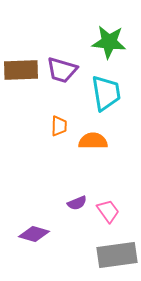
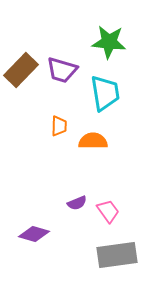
brown rectangle: rotated 44 degrees counterclockwise
cyan trapezoid: moved 1 px left
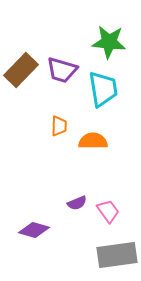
cyan trapezoid: moved 2 px left, 4 px up
purple diamond: moved 4 px up
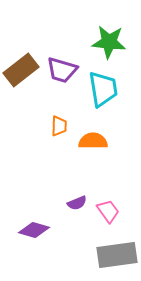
brown rectangle: rotated 8 degrees clockwise
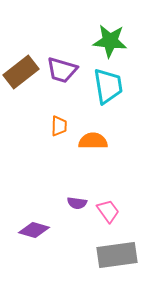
green star: moved 1 px right, 1 px up
brown rectangle: moved 2 px down
cyan trapezoid: moved 5 px right, 3 px up
purple semicircle: rotated 30 degrees clockwise
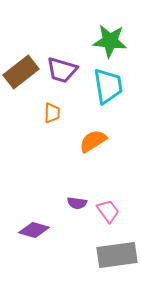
orange trapezoid: moved 7 px left, 13 px up
orange semicircle: rotated 32 degrees counterclockwise
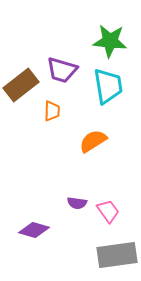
brown rectangle: moved 13 px down
orange trapezoid: moved 2 px up
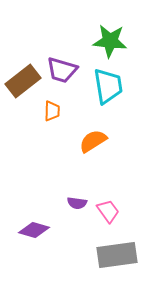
brown rectangle: moved 2 px right, 4 px up
